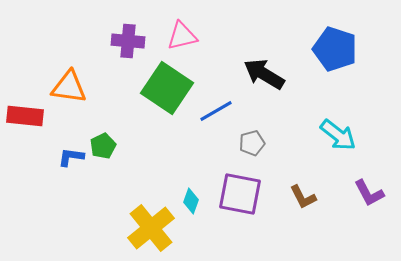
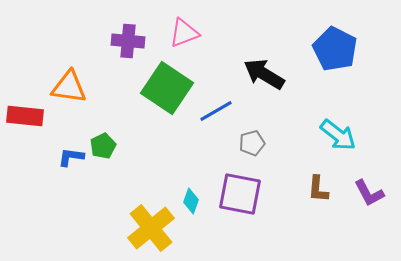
pink triangle: moved 2 px right, 3 px up; rotated 8 degrees counterclockwise
blue pentagon: rotated 9 degrees clockwise
brown L-shape: moved 15 px right, 8 px up; rotated 32 degrees clockwise
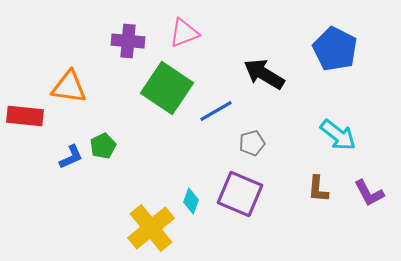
blue L-shape: rotated 148 degrees clockwise
purple square: rotated 12 degrees clockwise
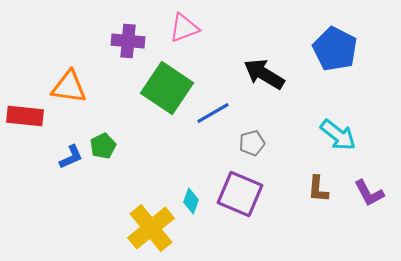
pink triangle: moved 5 px up
blue line: moved 3 px left, 2 px down
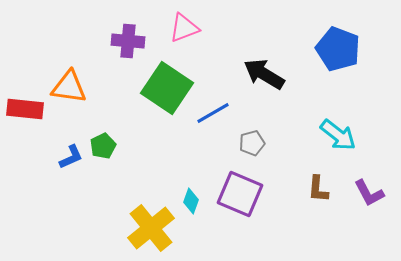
blue pentagon: moved 3 px right; rotated 6 degrees counterclockwise
red rectangle: moved 7 px up
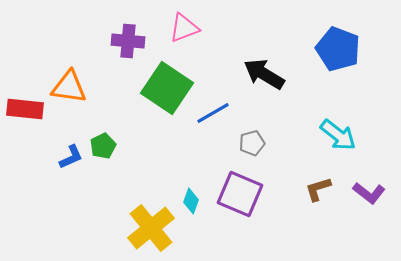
brown L-shape: rotated 68 degrees clockwise
purple L-shape: rotated 24 degrees counterclockwise
